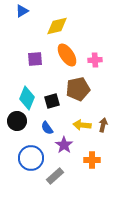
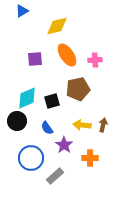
cyan diamond: rotated 45 degrees clockwise
orange cross: moved 2 px left, 2 px up
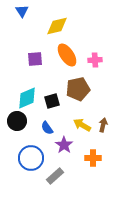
blue triangle: rotated 32 degrees counterclockwise
yellow arrow: rotated 24 degrees clockwise
orange cross: moved 3 px right
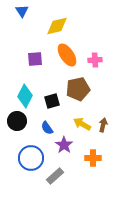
cyan diamond: moved 2 px left, 2 px up; rotated 40 degrees counterclockwise
yellow arrow: moved 1 px up
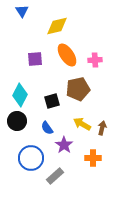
cyan diamond: moved 5 px left, 1 px up
brown arrow: moved 1 px left, 3 px down
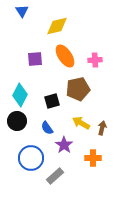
orange ellipse: moved 2 px left, 1 px down
yellow arrow: moved 1 px left, 1 px up
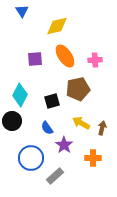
black circle: moved 5 px left
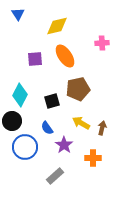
blue triangle: moved 4 px left, 3 px down
pink cross: moved 7 px right, 17 px up
blue circle: moved 6 px left, 11 px up
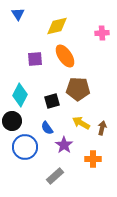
pink cross: moved 10 px up
brown pentagon: rotated 15 degrees clockwise
orange cross: moved 1 px down
